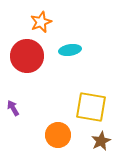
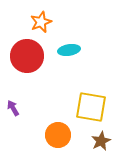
cyan ellipse: moved 1 px left
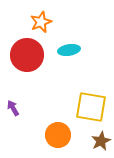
red circle: moved 1 px up
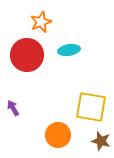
brown star: rotated 30 degrees counterclockwise
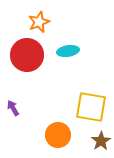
orange star: moved 2 px left
cyan ellipse: moved 1 px left, 1 px down
brown star: rotated 24 degrees clockwise
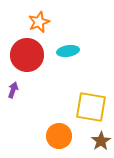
purple arrow: moved 18 px up; rotated 49 degrees clockwise
orange circle: moved 1 px right, 1 px down
